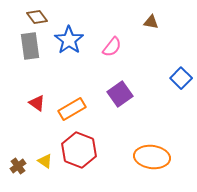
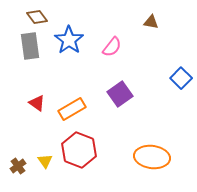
yellow triangle: rotated 21 degrees clockwise
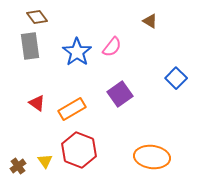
brown triangle: moved 1 px left, 1 px up; rotated 21 degrees clockwise
blue star: moved 8 px right, 12 px down
blue square: moved 5 px left
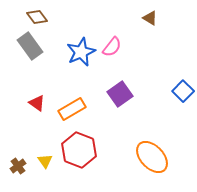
brown triangle: moved 3 px up
gray rectangle: rotated 28 degrees counterclockwise
blue star: moved 4 px right; rotated 12 degrees clockwise
blue square: moved 7 px right, 13 px down
orange ellipse: rotated 40 degrees clockwise
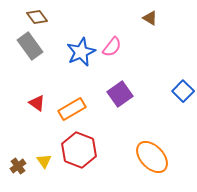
yellow triangle: moved 1 px left
